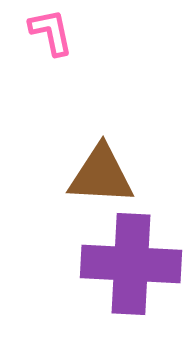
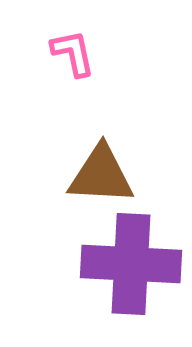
pink L-shape: moved 22 px right, 21 px down
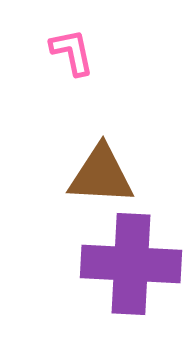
pink L-shape: moved 1 px left, 1 px up
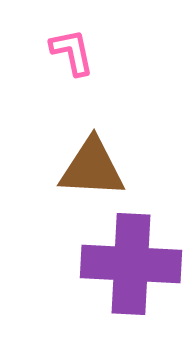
brown triangle: moved 9 px left, 7 px up
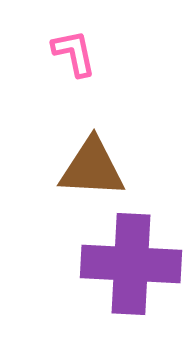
pink L-shape: moved 2 px right, 1 px down
